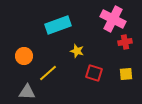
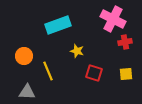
yellow line: moved 2 px up; rotated 72 degrees counterclockwise
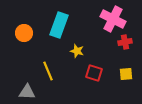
cyan rectangle: moved 1 px right; rotated 50 degrees counterclockwise
orange circle: moved 23 px up
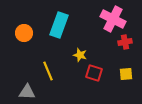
yellow star: moved 3 px right, 4 px down
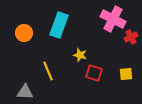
red cross: moved 6 px right, 5 px up; rotated 16 degrees counterclockwise
gray triangle: moved 2 px left
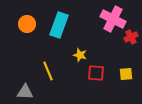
orange circle: moved 3 px right, 9 px up
red square: moved 2 px right; rotated 12 degrees counterclockwise
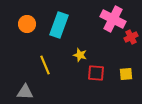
yellow line: moved 3 px left, 6 px up
